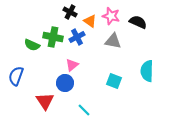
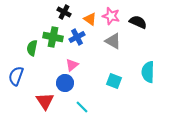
black cross: moved 6 px left
orange triangle: moved 2 px up
gray triangle: rotated 18 degrees clockwise
green semicircle: moved 3 px down; rotated 77 degrees clockwise
cyan semicircle: moved 1 px right, 1 px down
cyan line: moved 2 px left, 3 px up
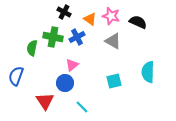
cyan square: rotated 35 degrees counterclockwise
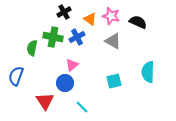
black cross: rotated 32 degrees clockwise
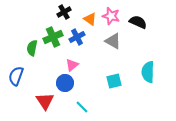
green cross: rotated 36 degrees counterclockwise
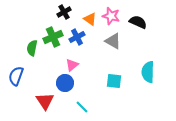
cyan square: rotated 21 degrees clockwise
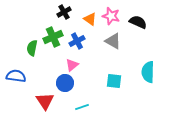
blue cross: moved 4 px down
blue semicircle: rotated 78 degrees clockwise
cyan line: rotated 64 degrees counterclockwise
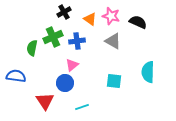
blue cross: rotated 21 degrees clockwise
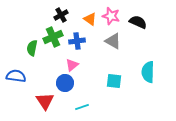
black cross: moved 3 px left, 3 px down
